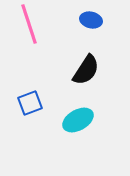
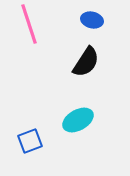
blue ellipse: moved 1 px right
black semicircle: moved 8 px up
blue square: moved 38 px down
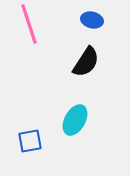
cyan ellipse: moved 3 px left; rotated 32 degrees counterclockwise
blue square: rotated 10 degrees clockwise
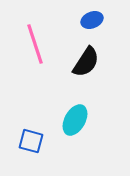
blue ellipse: rotated 35 degrees counterclockwise
pink line: moved 6 px right, 20 px down
blue square: moved 1 px right; rotated 25 degrees clockwise
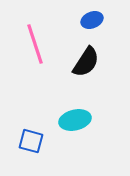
cyan ellipse: rotated 48 degrees clockwise
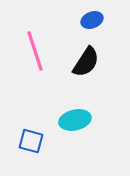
pink line: moved 7 px down
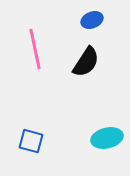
pink line: moved 2 px up; rotated 6 degrees clockwise
cyan ellipse: moved 32 px right, 18 px down
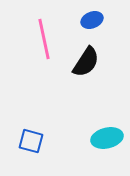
pink line: moved 9 px right, 10 px up
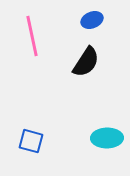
pink line: moved 12 px left, 3 px up
cyan ellipse: rotated 12 degrees clockwise
